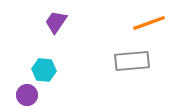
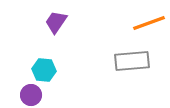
purple circle: moved 4 px right
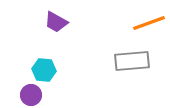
purple trapezoid: rotated 95 degrees counterclockwise
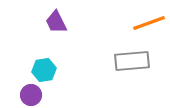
purple trapezoid: rotated 35 degrees clockwise
cyan hexagon: rotated 15 degrees counterclockwise
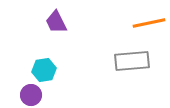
orange line: rotated 8 degrees clockwise
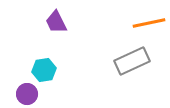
gray rectangle: rotated 20 degrees counterclockwise
purple circle: moved 4 px left, 1 px up
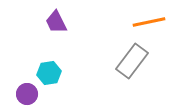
orange line: moved 1 px up
gray rectangle: rotated 28 degrees counterclockwise
cyan hexagon: moved 5 px right, 3 px down
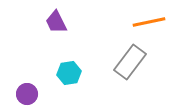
gray rectangle: moved 2 px left, 1 px down
cyan hexagon: moved 20 px right
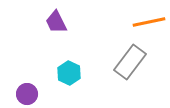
cyan hexagon: rotated 25 degrees counterclockwise
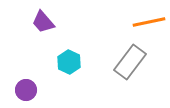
purple trapezoid: moved 13 px left; rotated 15 degrees counterclockwise
cyan hexagon: moved 11 px up
purple circle: moved 1 px left, 4 px up
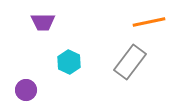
purple trapezoid: rotated 50 degrees counterclockwise
